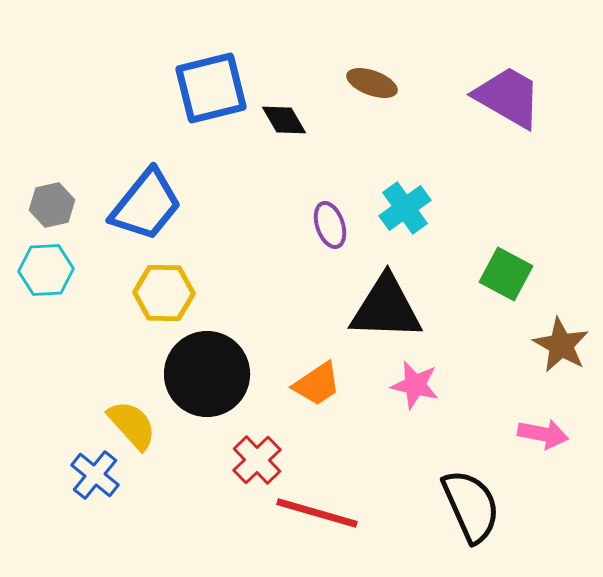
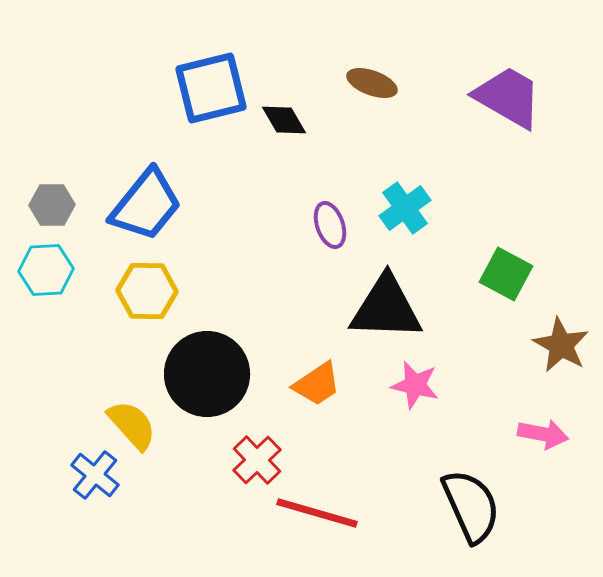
gray hexagon: rotated 12 degrees clockwise
yellow hexagon: moved 17 px left, 2 px up
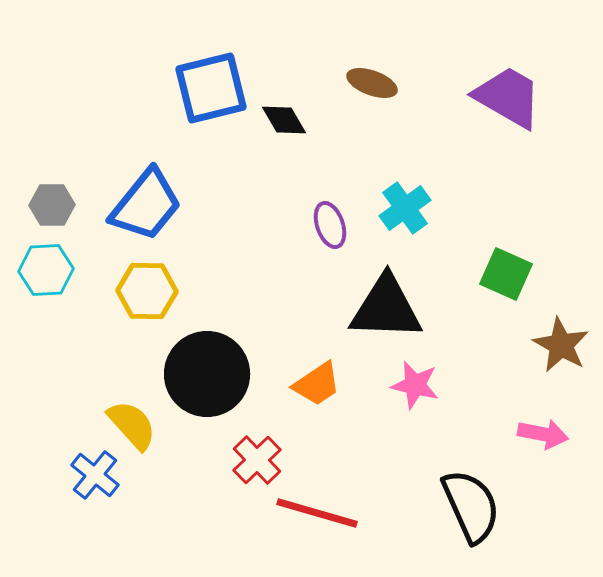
green square: rotated 4 degrees counterclockwise
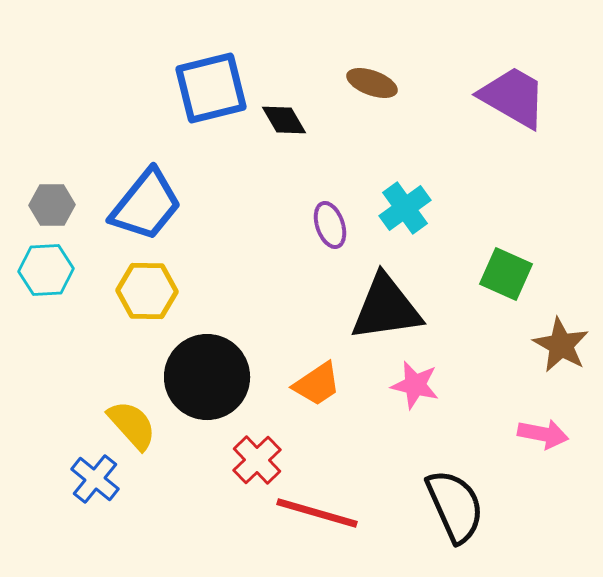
purple trapezoid: moved 5 px right
black triangle: rotated 10 degrees counterclockwise
black circle: moved 3 px down
blue cross: moved 4 px down
black semicircle: moved 16 px left
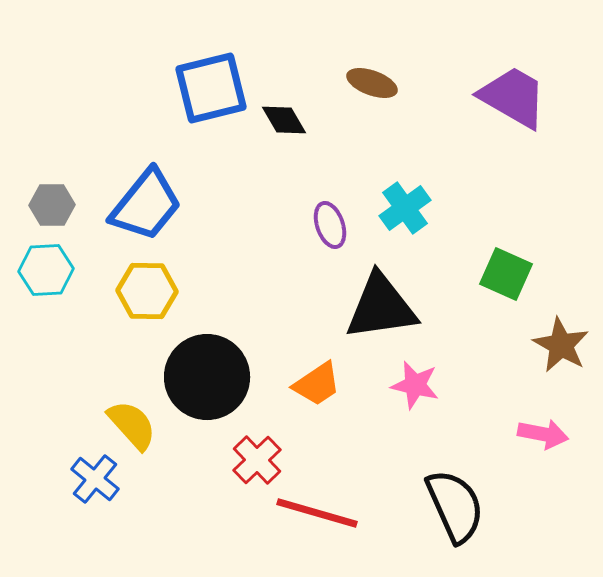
black triangle: moved 5 px left, 1 px up
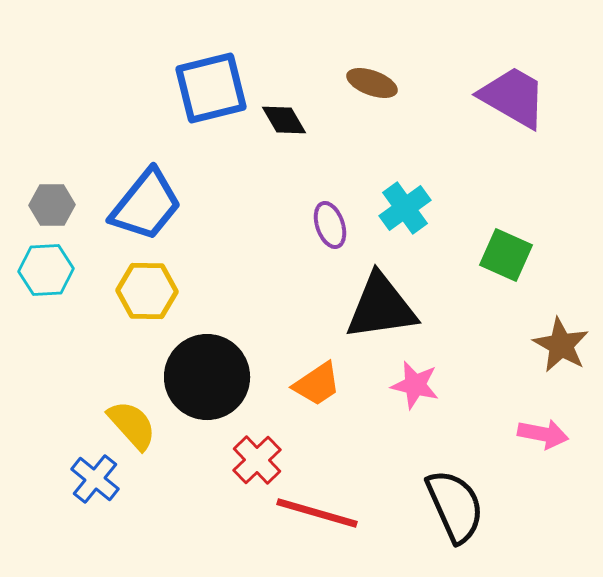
green square: moved 19 px up
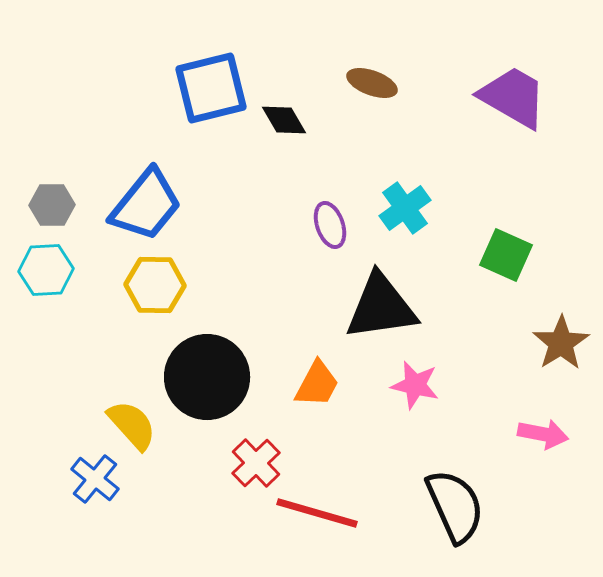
yellow hexagon: moved 8 px right, 6 px up
brown star: moved 2 px up; rotated 10 degrees clockwise
orange trapezoid: rotated 28 degrees counterclockwise
red cross: moved 1 px left, 3 px down
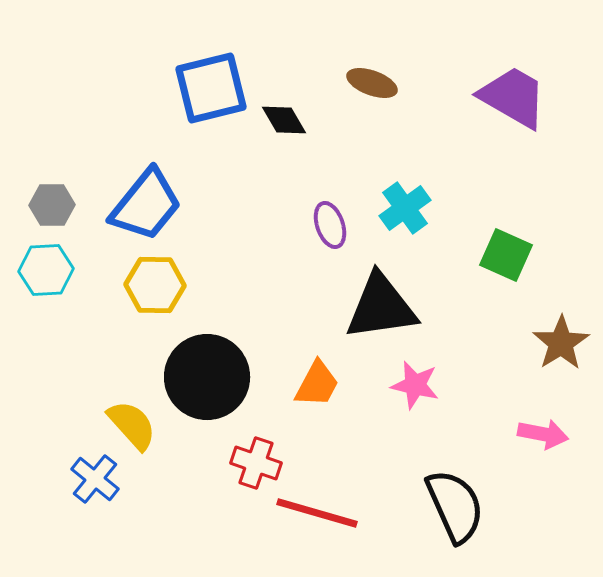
red cross: rotated 27 degrees counterclockwise
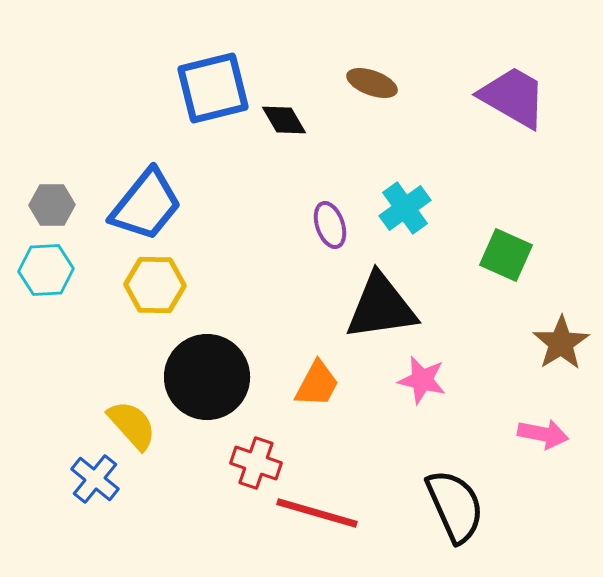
blue square: moved 2 px right
pink star: moved 7 px right, 5 px up
